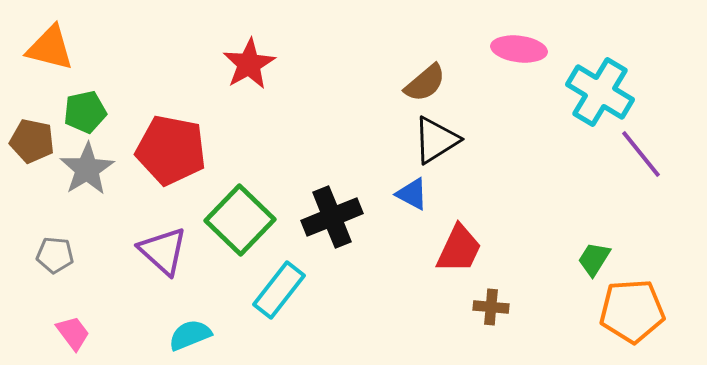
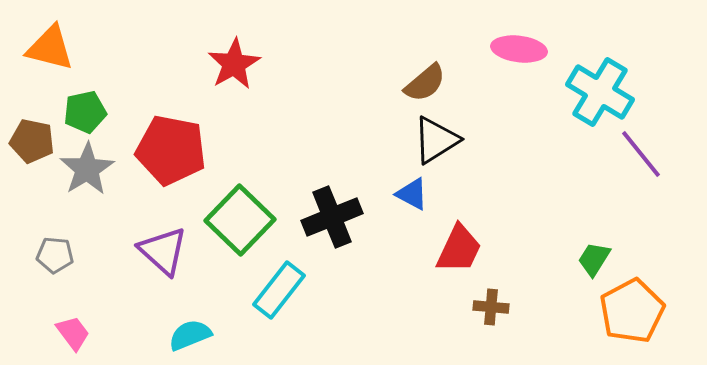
red star: moved 15 px left
orange pentagon: rotated 24 degrees counterclockwise
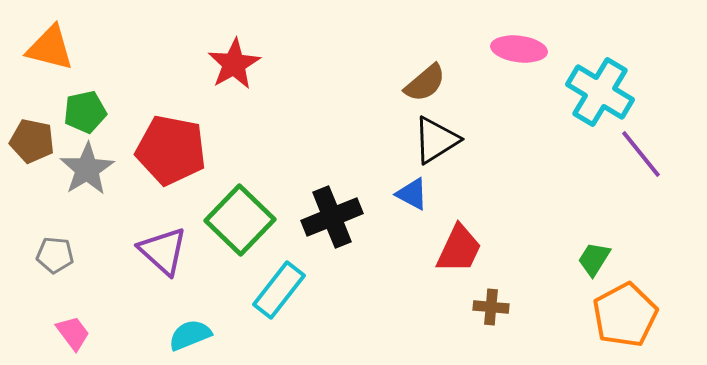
orange pentagon: moved 7 px left, 4 px down
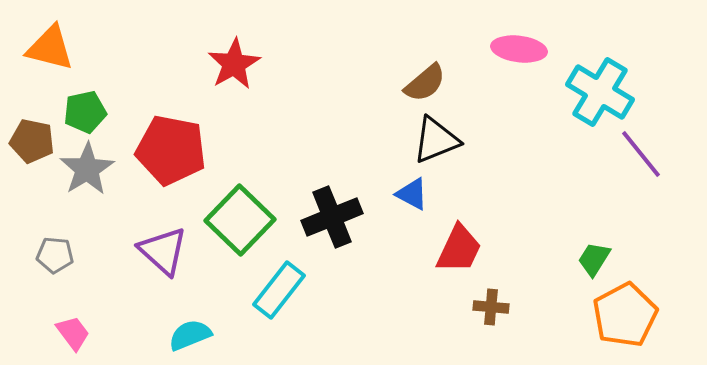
black triangle: rotated 10 degrees clockwise
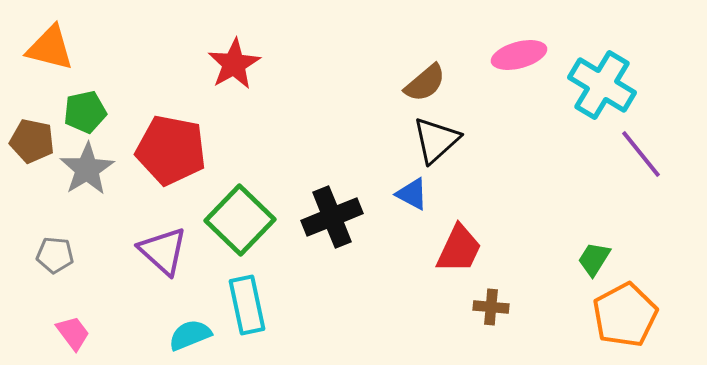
pink ellipse: moved 6 px down; rotated 22 degrees counterclockwise
cyan cross: moved 2 px right, 7 px up
black triangle: rotated 20 degrees counterclockwise
cyan rectangle: moved 32 px left, 15 px down; rotated 50 degrees counterclockwise
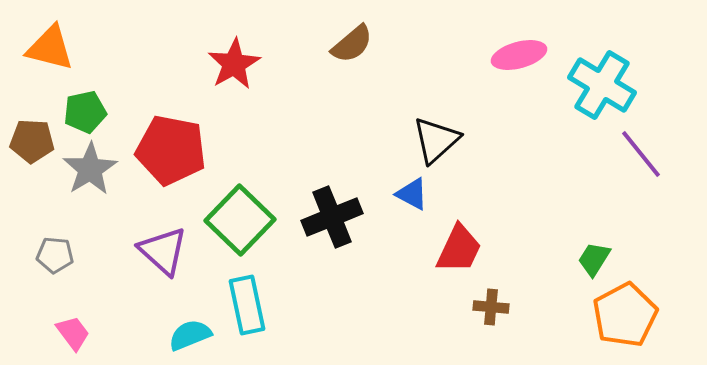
brown semicircle: moved 73 px left, 39 px up
brown pentagon: rotated 9 degrees counterclockwise
gray star: moved 3 px right
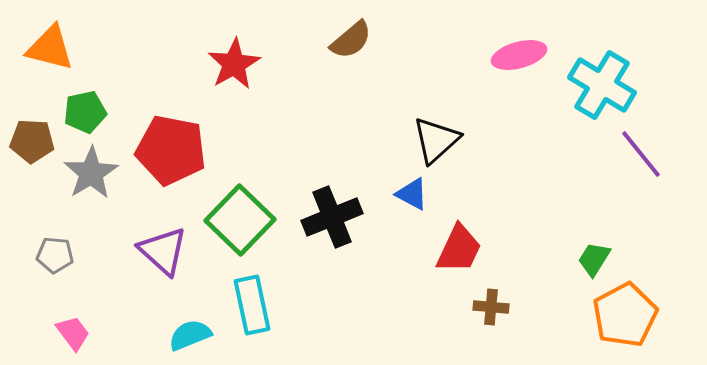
brown semicircle: moved 1 px left, 4 px up
gray star: moved 1 px right, 4 px down
cyan rectangle: moved 5 px right
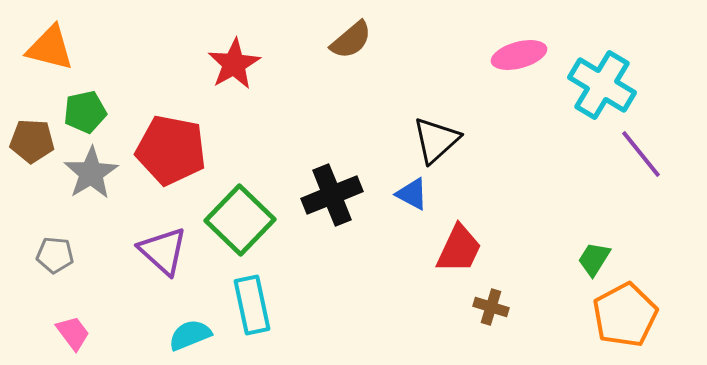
black cross: moved 22 px up
brown cross: rotated 12 degrees clockwise
